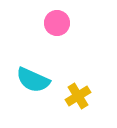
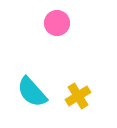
cyan semicircle: moved 1 px left, 12 px down; rotated 24 degrees clockwise
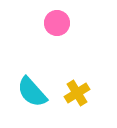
yellow cross: moved 1 px left, 3 px up
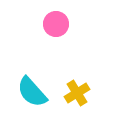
pink circle: moved 1 px left, 1 px down
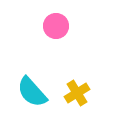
pink circle: moved 2 px down
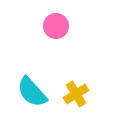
yellow cross: moved 1 px left, 1 px down
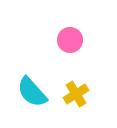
pink circle: moved 14 px right, 14 px down
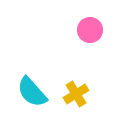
pink circle: moved 20 px right, 10 px up
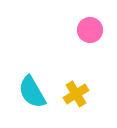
cyan semicircle: rotated 12 degrees clockwise
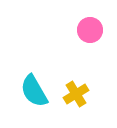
cyan semicircle: moved 2 px right, 1 px up
